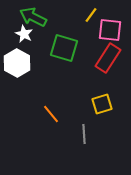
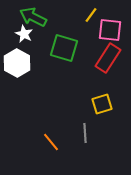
orange line: moved 28 px down
gray line: moved 1 px right, 1 px up
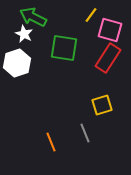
pink square: rotated 10 degrees clockwise
green square: rotated 8 degrees counterclockwise
white hexagon: rotated 12 degrees clockwise
yellow square: moved 1 px down
gray line: rotated 18 degrees counterclockwise
orange line: rotated 18 degrees clockwise
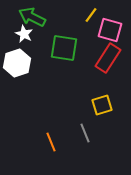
green arrow: moved 1 px left
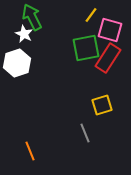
green arrow: rotated 36 degrees clockwise
green square: moved 22 px right; rotated 20 degrees counterclockwise
orange line: moved 21 px left, 9 px down
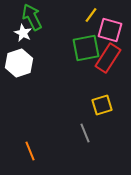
white star: moved 1 px left, 1 px up
white hexagon: moved 2 px right
